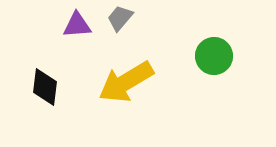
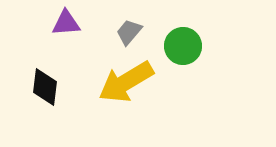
gray trapezoid: moved 9 px right, 14 px down
purple triangle: moved 11 px left, 2 px up
green circle: moved 31 px left, 10 px up
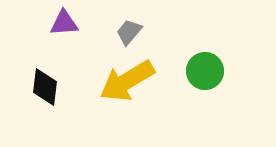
purple triangle: moved 2 px left
green circle: moved 22 px right, 25 px down
yellow arrow: moved 1 px right, 1 px up
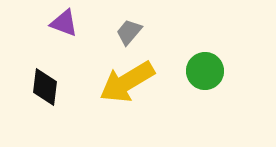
purple triangle: rotated 24 degrees clockwise
yellow arrow: moved 1 px down
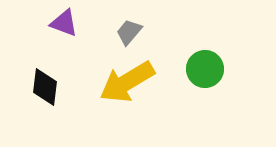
green circle: moved 2 px up
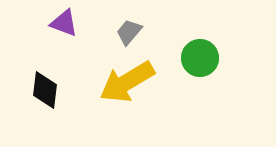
green circle: moved 5 px left, 11 px up
black diamond: moved 3 px down
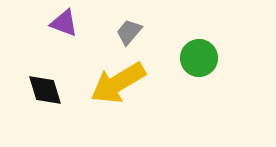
green circle: moved 1 px left
yellow arrow: moved 9 px left, 1 px down
black diamond: rotated 24 degrees counterclockwise
